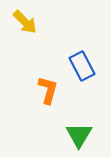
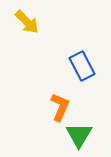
yellow arrow: moved 2 px right
orange L-shape: moved 12 px right, 17 px down; rotated 8 degrees clockwise
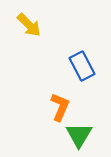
yellow arrow: moved 2 px right, 3 px down
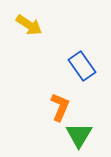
yellow arrow: rotated 12 degrees counterclockwise
blue rectangle: rotated 8 degrees counterclockwise
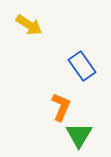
orange L-shape: moved 1 px right
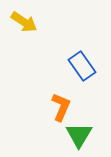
yellow arrow: moved 5 px left, 3 px up
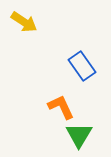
orange L-shape: rotated 48 degrees counterclockwise
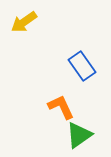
yellow arrow: rotated 112 degrees clockwise
green triangle: rotated 24 degrees clockwise
